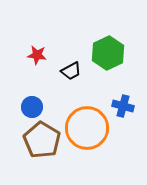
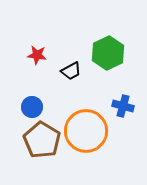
orange circle: moved 1 px left, 3 px down
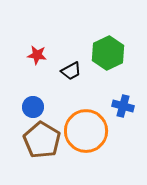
blue circle: moved 1 px right
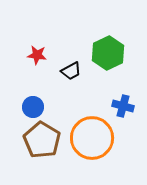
orange circle: moved 6 px right, 7 px down
